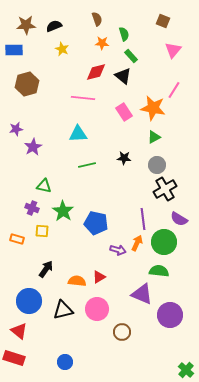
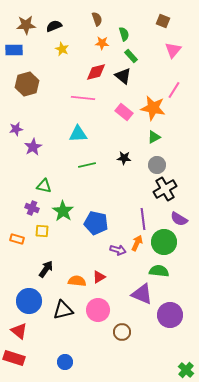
pink rectangle at (124, 112): rotated 18 degrees counterclockwise
pink circle at (97, 309): moved 1 px right, 1 px down
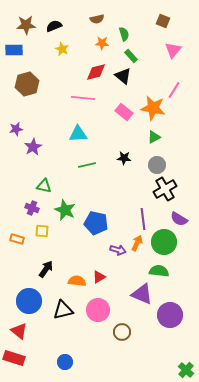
brown semicircle at (97, 19): rotated 96 degrees clockwise
green star at (63, 211): moved 2 px right, 1 px up; rotated 10 degrees counterclockwise
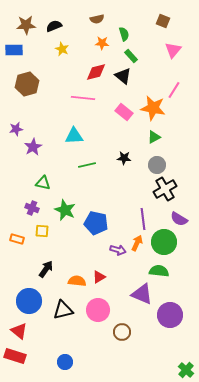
cyan triangle at (78, 134): moved 4 px left, 2 px down
green triangle at (44, 186): moved 1 px left, 3 px up
red rectangle at (14, 358): moved 1 px right, 2 px up
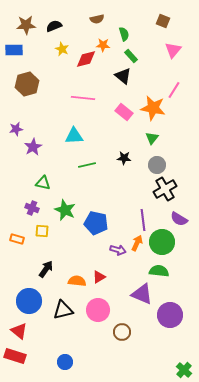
orange star at (102, 43): moved 1 px right, 2 px down
red diamond at (96, 72): moved 10 px left, 13 px up
green triangle at (154, 137): moved 2 px left, 1 px down; rotated 24 degrees counterclockwise
purple line at (143, 219): moved 1 px down
green circle at (164, 242): moved 2 px left
green cross at (186, 370): moved 2 px left
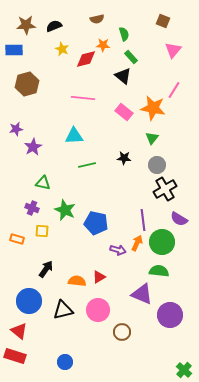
green rectangle at (131, 56): moved 1 px down
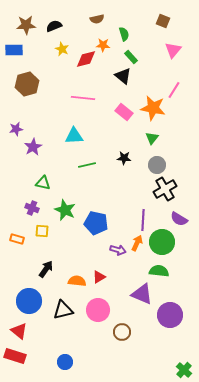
purple line at (143, 220): rotated 10 degrees clockwise
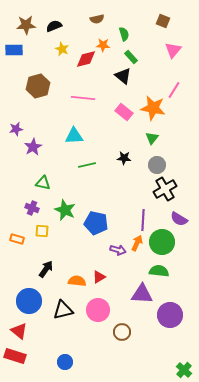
brown hexagon at (27, 84): moved 11 px right, 2 px down
purple triangle at (142, 294): rotated 20 degrees counterclockwise
